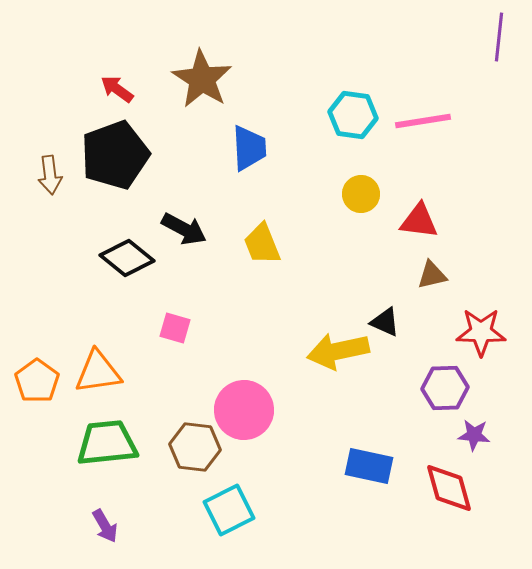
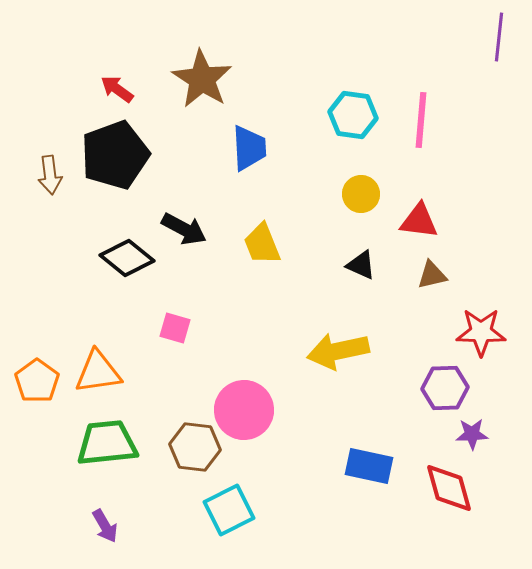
pink line: moved 2 px left, 1 px up; rotated 76 degrees counterclockwise
black triangle: moved 24 px left, 57 px up
purple star: moved 2 px left, 1 px up; rotated 8 degrees counterclockwise
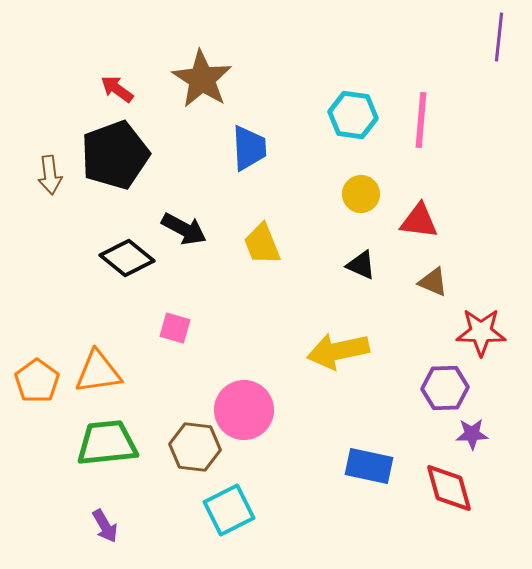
brown triangle: moved 1 px right, 7 px down; rotated 36 degrees clockwise
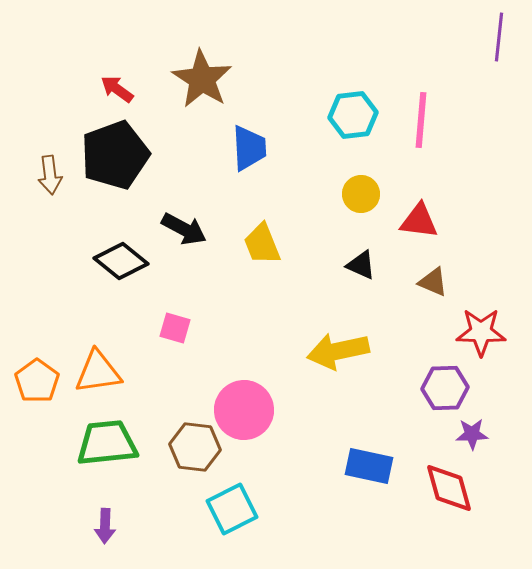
cyan hexagon: rotated 15 degrees counterclockwise
black diamond: moved 6 px left, 3 px down
cyan square: moved 3 px right, 1 px up
purple arrow: rotated 32 degrees clockwise
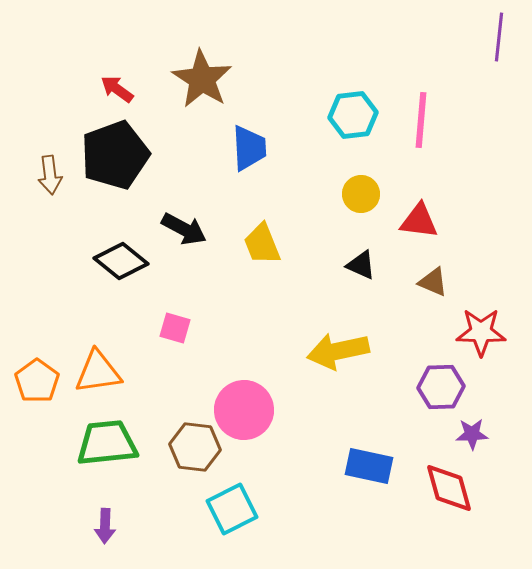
purple hexagon: moved 4 px left, 1 px up
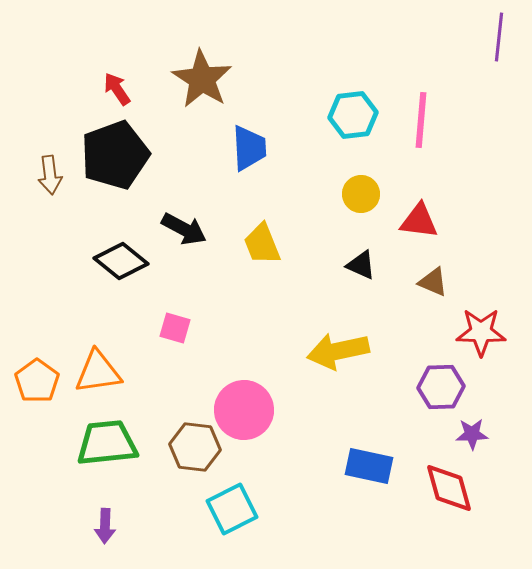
red arrow: rotated 20 degrees clockwise
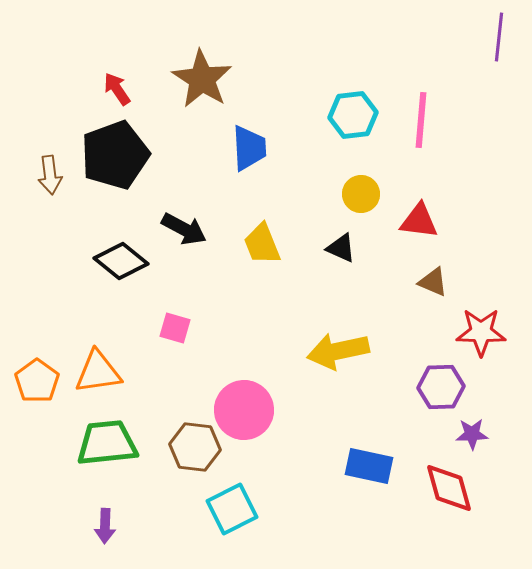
black triangle: moved 20 px left, 17 px up
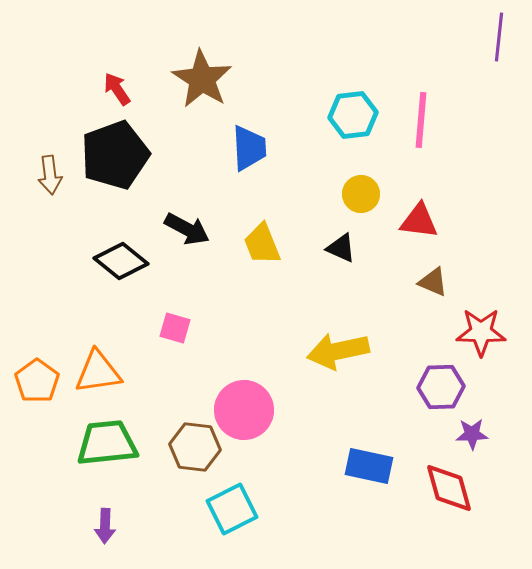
black arrow: moved 3 px right
